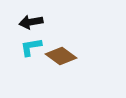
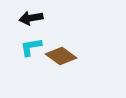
black arrow: moved 4 px up
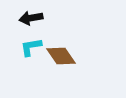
brown diamond: rotated 20 degrees clockwise
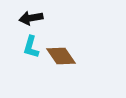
cyan L-shape: rotated 65 degrees counterclockwise
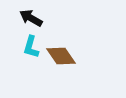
black arrow: rotated 40 degrees clockwise
